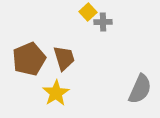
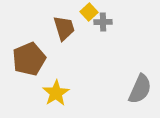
yellow square: moved 1 px right
brown trapezoid: moved 30 px up
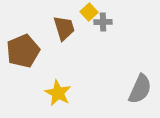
brown pentagon: moved 6 px left, 8 px up
yellow star: moved 2 px right; rotated 12 degrees counterclockwise
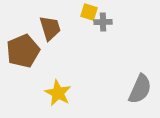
yellow square: rotated 30 degrees counterclockwise
brown trapezoid: moved 14 px left
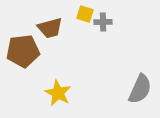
yellow square: moved 4 px left, 2 px down
brown trapezoid: rotated 92 degrees clockwise
brown pentagon: rotated 16 degrees clockwise
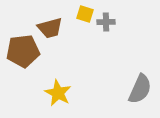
gray cross: moved 3 px right
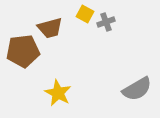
yellow square: rotated 12 degrees clockwise
gray cross: rotated 18 degrees counterclockwise
gray semicircle: moved 3 px left; rotated 36 degrees clockwise
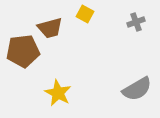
gray cross: moved 30 px right
